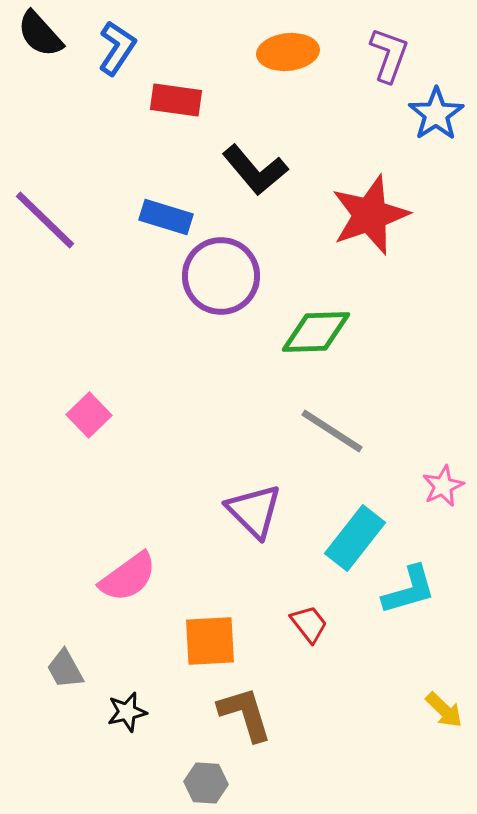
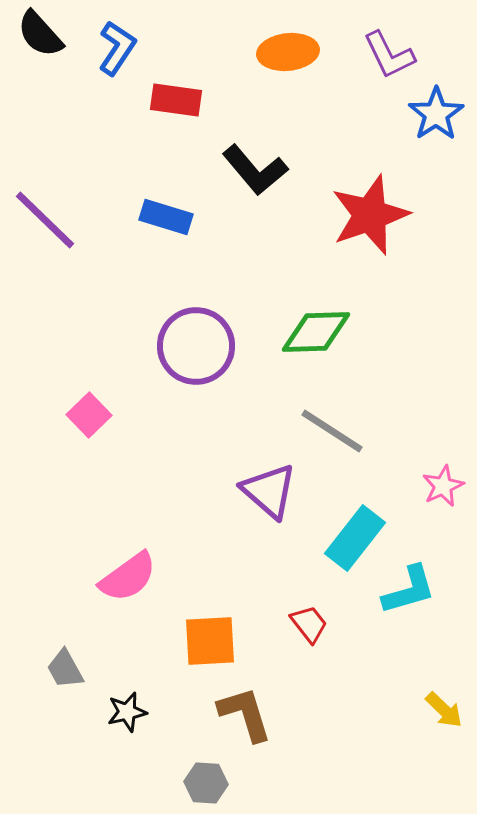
purple L-shape: rotated 134 degrees clockwise
purple circle: moved 25 px left, 70 px down
purple triangle: moved 15 px right, 20 px up; rotated 4 degrees counterclockwise
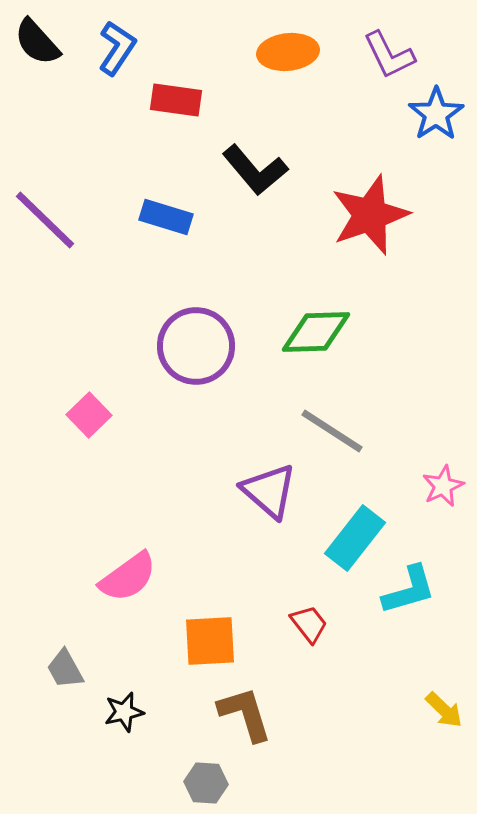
black semicircle: moved 3 px left, 8 px down
black star: moved 3 px left
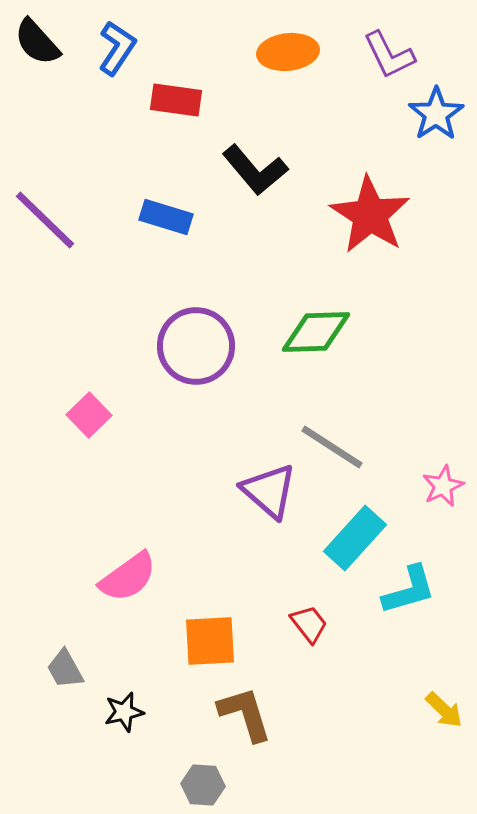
red star: rotated 20 degrees counterclockwise
gray line: moved 16 px down
cyan rectangle: rotated 4 degrees clockwise
gray hexagon: moved 3 px left, 2 px down
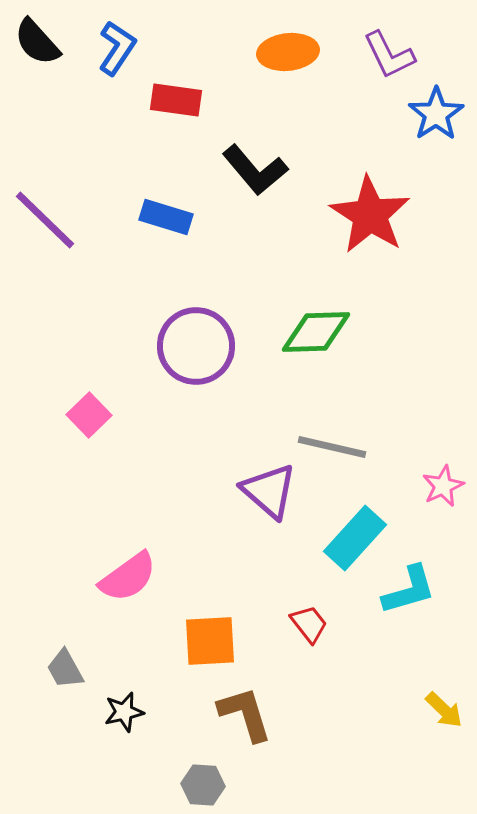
gray line: rotated 20 degrees counterclockwise
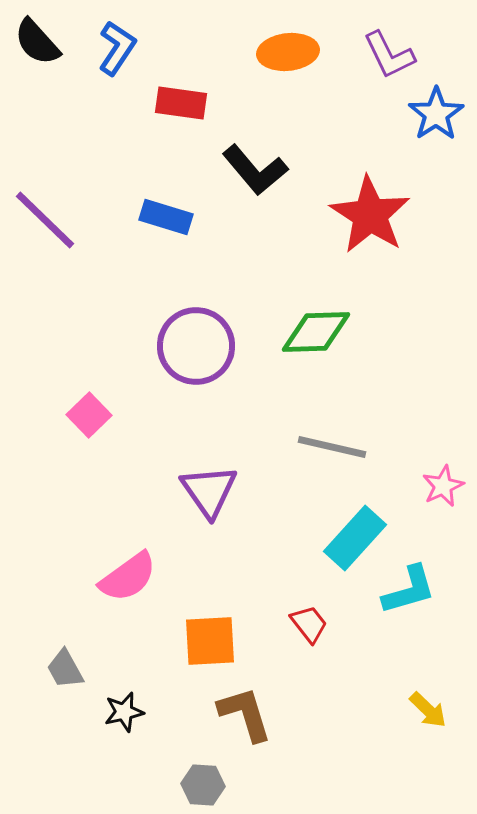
red rectangle: moved 5 px right, 3 px down
purple triangle: moved 60 px left; rotated 14 degrees clockwise
yellow arrow: moved 16 px left
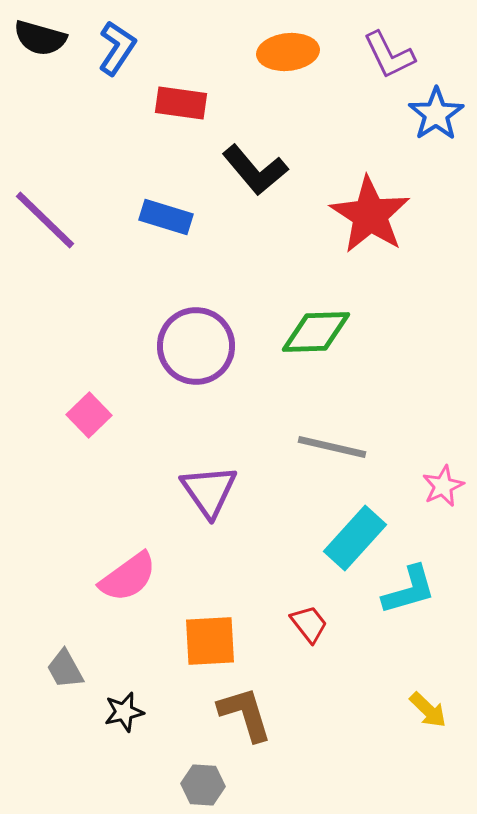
black semicircle: moved 3 px right, 4 px up; rotated 32 degrees counterclockwise
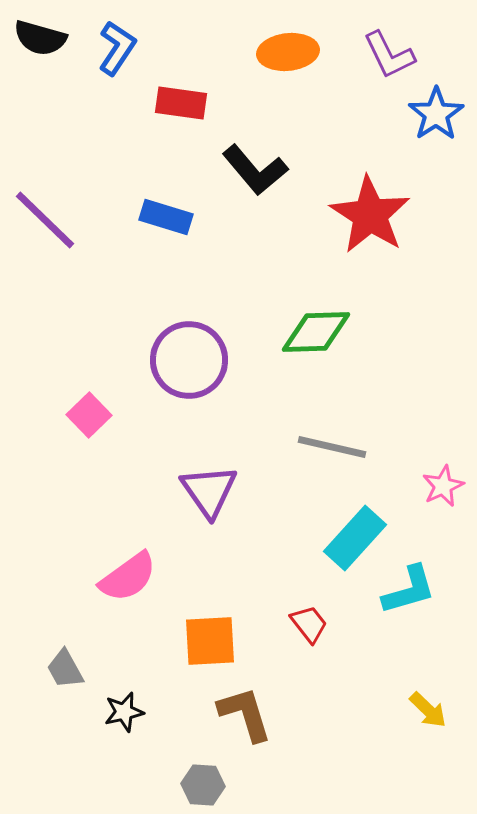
purple circle: moved 7 px left, 14 px down
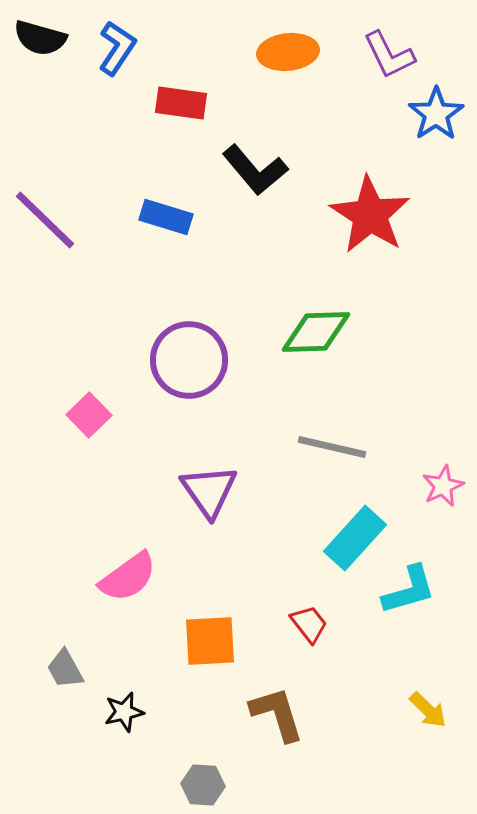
brown L-shape: moved 32 px right
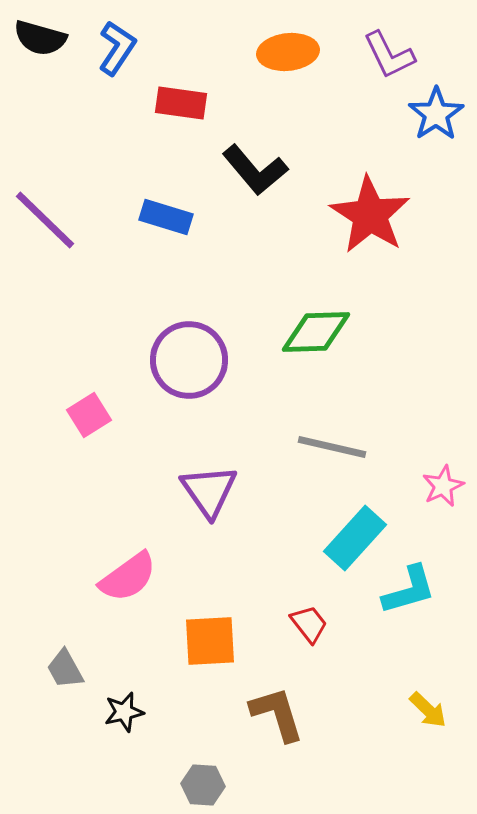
pink square: rotated 12 degrees clockwise
